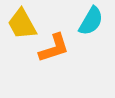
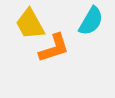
yellow trapezoid: moved 8 px right
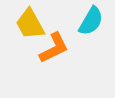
orange L-shape: rotated 8 degrees counterclockwise
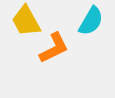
yellow trapezoid: moved 4 px left, 3 px up
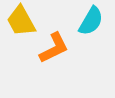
yellow trapezoid: moved 5 px left
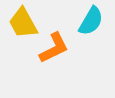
yellow trapezoid: moved 2 px right, 2 px down
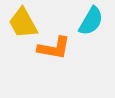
orange L-shape: rotated 36 degrees clockwise
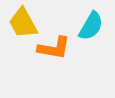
cyan semicircle: moved 5 px down
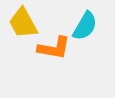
cyan semicircle: moved 6 px left
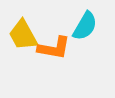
yellow trapezoid: moved 12 px down
